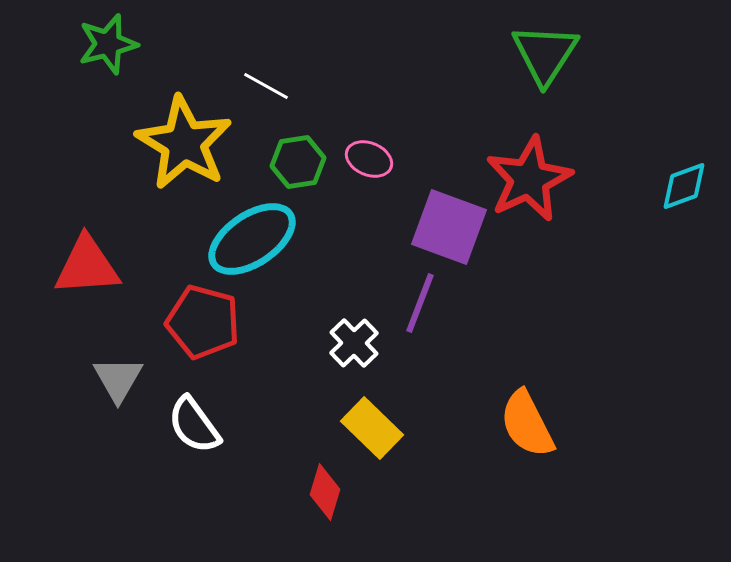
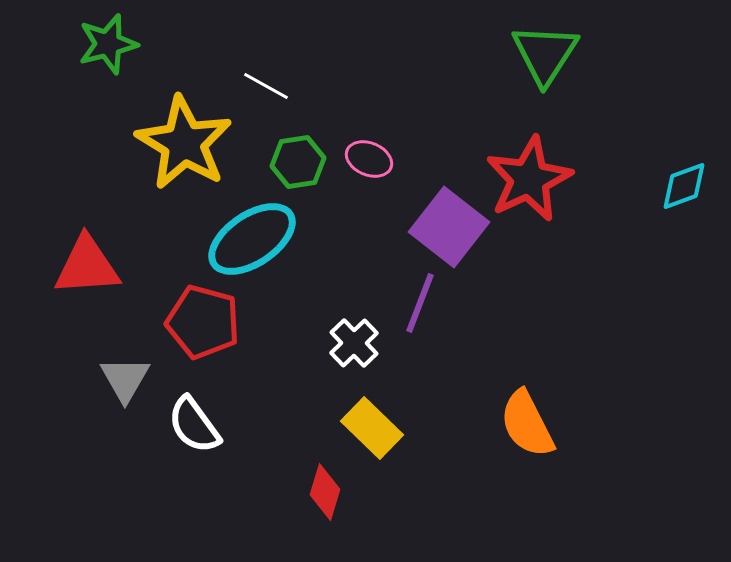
purple square: rotated 18 degrees clockwise
gray triangle: moved 7 px right
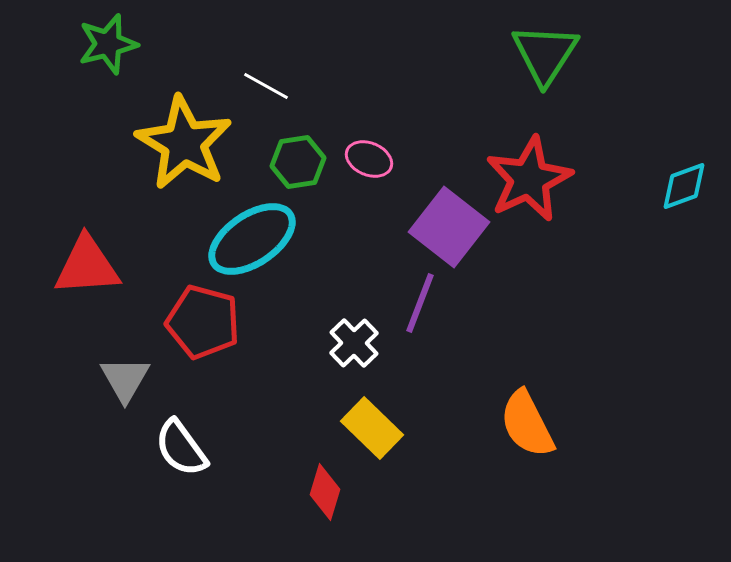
white semicircle: moved 13 px left, 23 px down
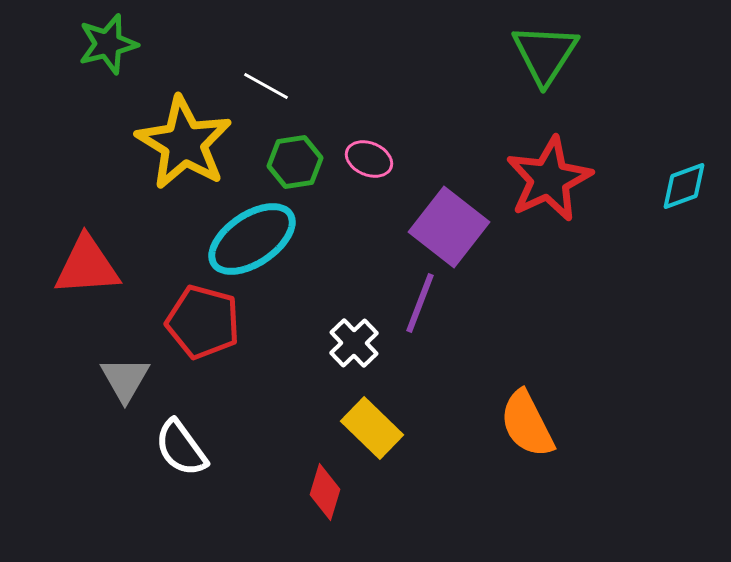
green hexagon: moved 3 px left
red star: moved 20 px right
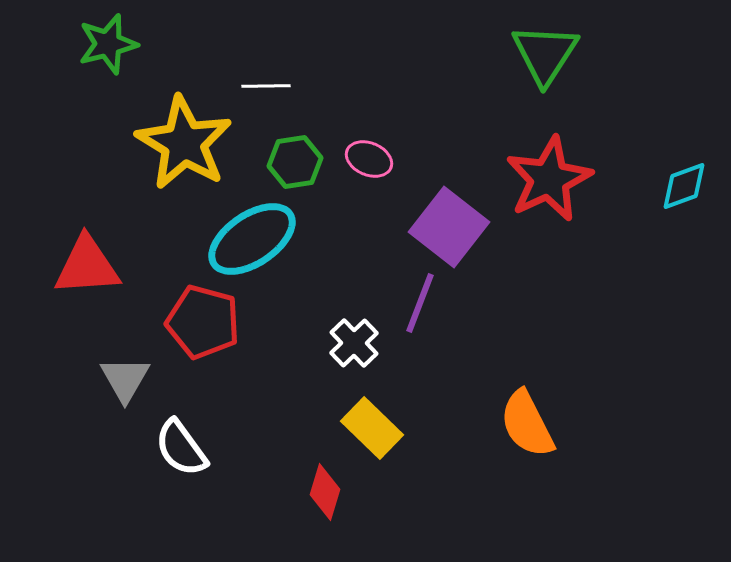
white line: rotated 30 degrees counterclockwise
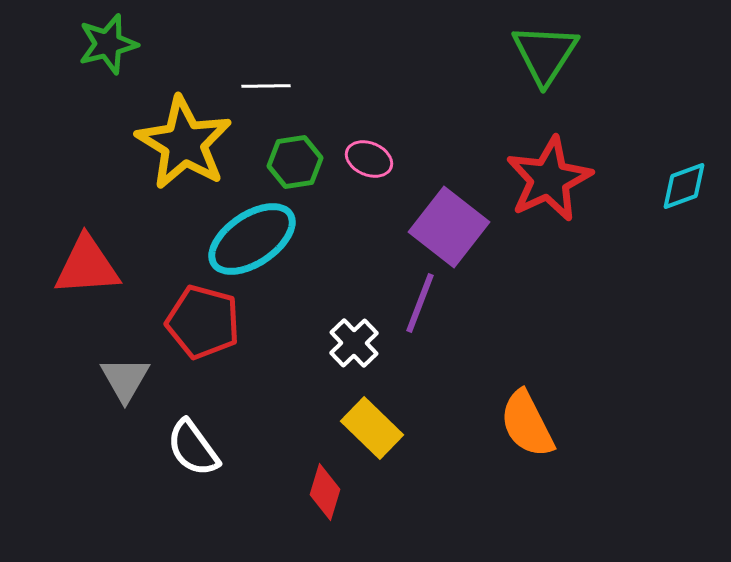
white semicircle: moved 12 px right
